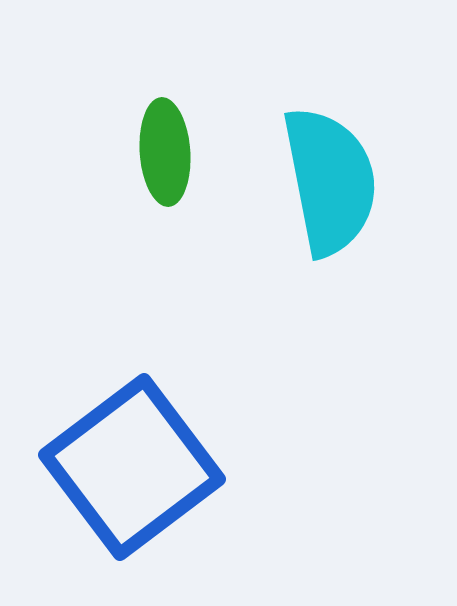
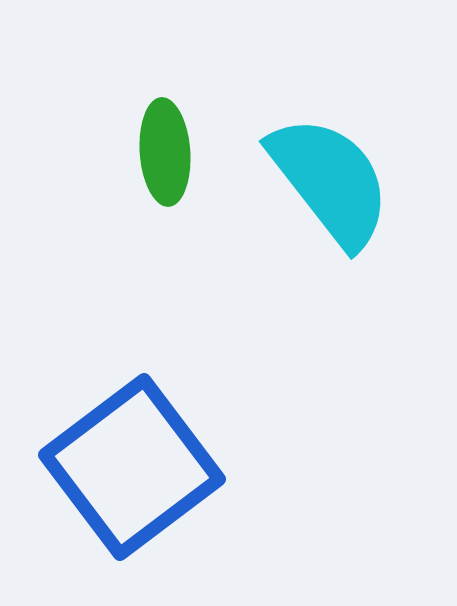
cyan semicircle: rotated 27 degrees counterclockwise
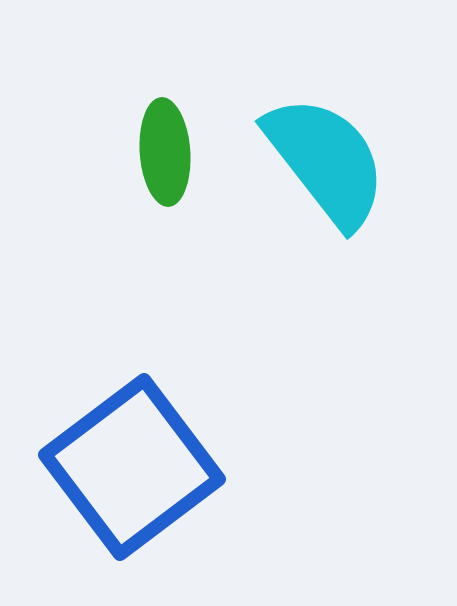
cyan semicircle: moved 4 px left, 20 px up
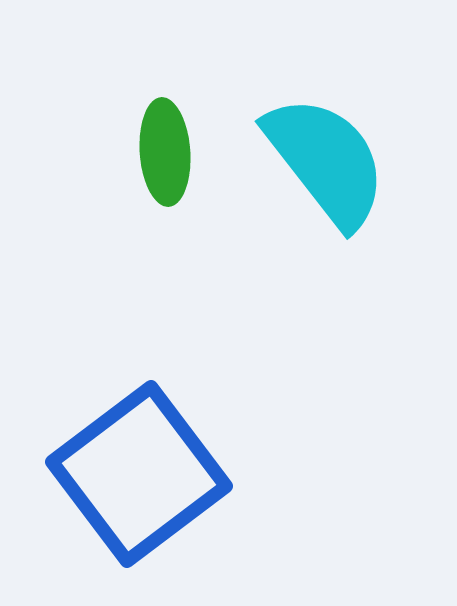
blue square: moved 7 px right, 7 px down
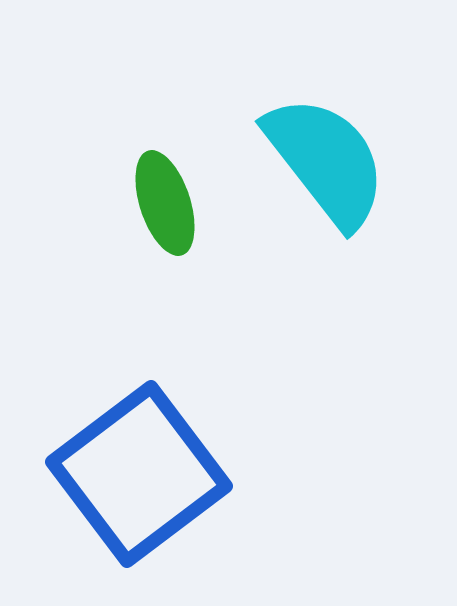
green ellipse: moved 51 px down; rotated 14 degrees counterclockwise
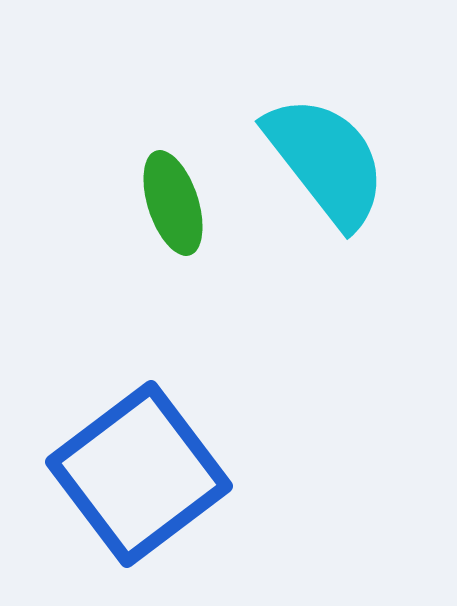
green ellipse: moved 8 px right
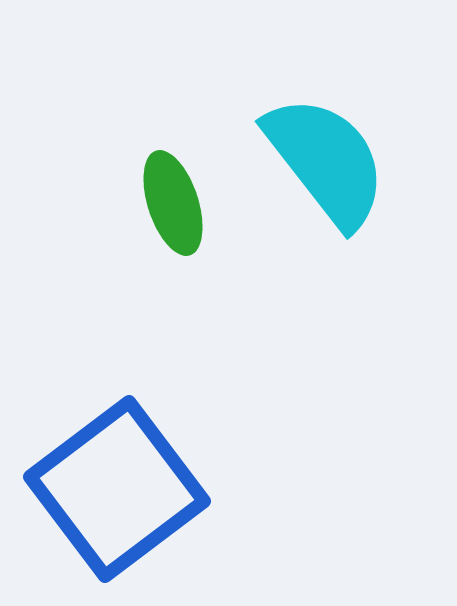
blue square: moved 22 px left, 15 px down
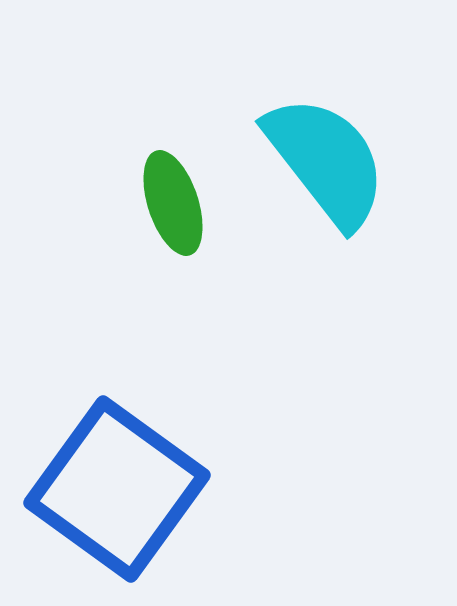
blue square: rotated 17 degrees counterclockwise
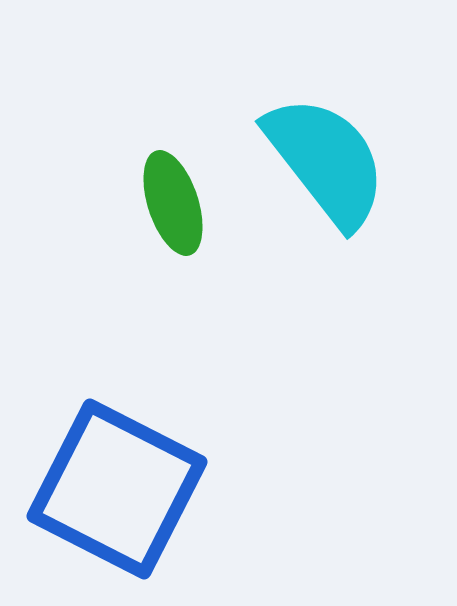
blue square: rotated 9 degrees counterclockwise
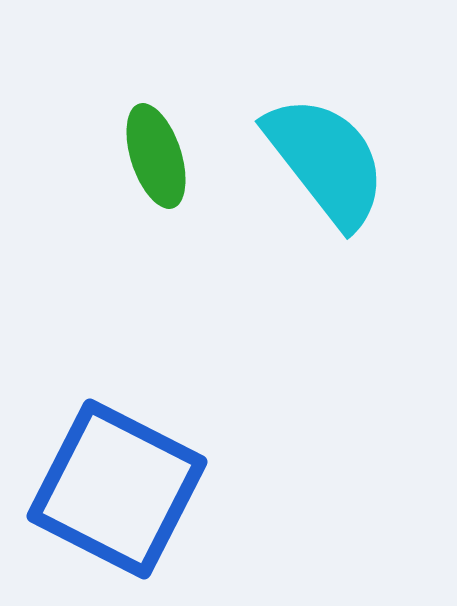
green ellipse: moved 17 px left, 47 px up
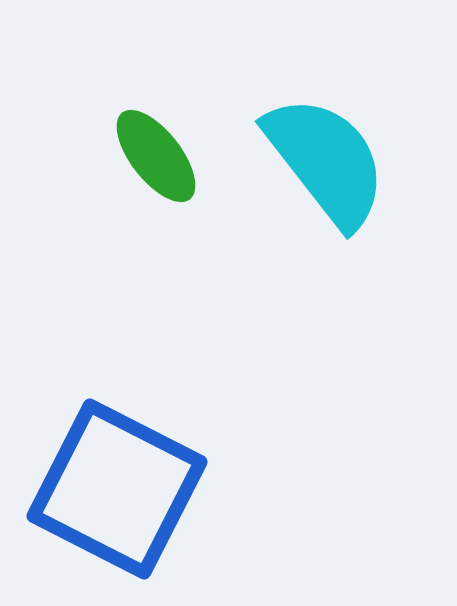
green ellipse: rotated 20 degrees counterclockwise
